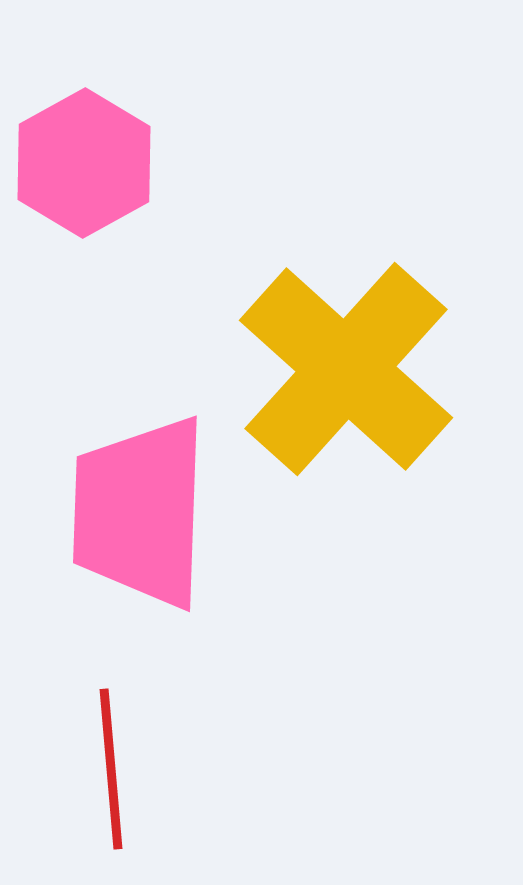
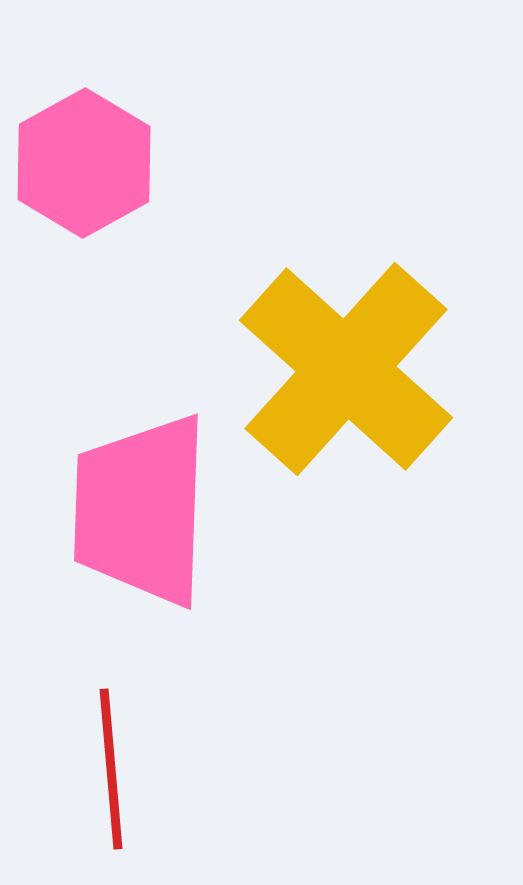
pink trapezoid: moved 1 px right, 2 px up
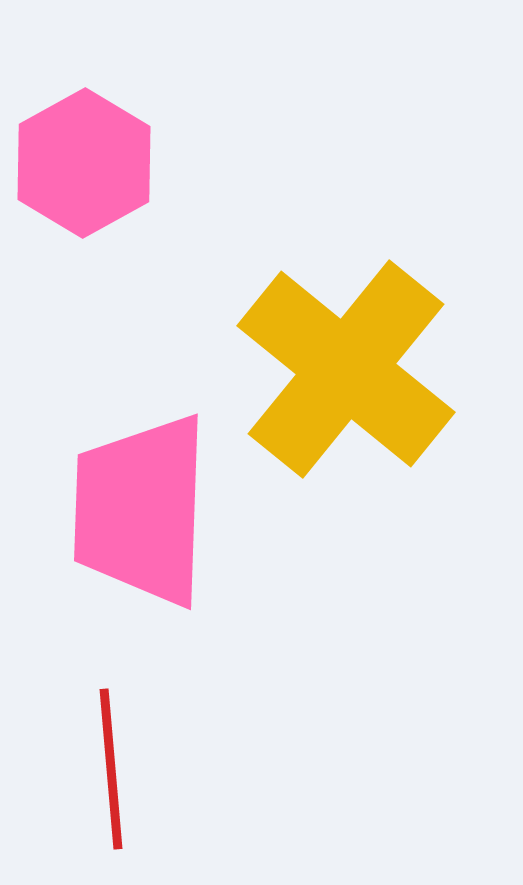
yellow cross: rotated 3 degrees counterclockwise
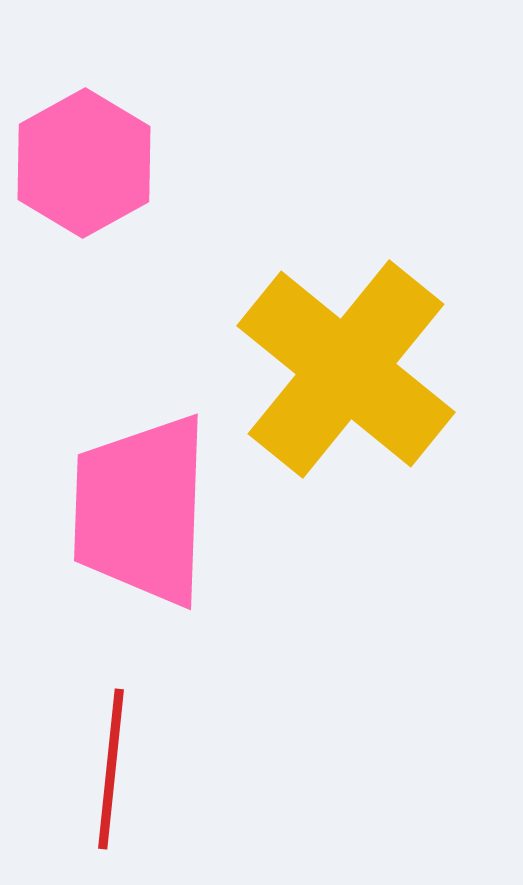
red line: rotated 11 degrees clockwise
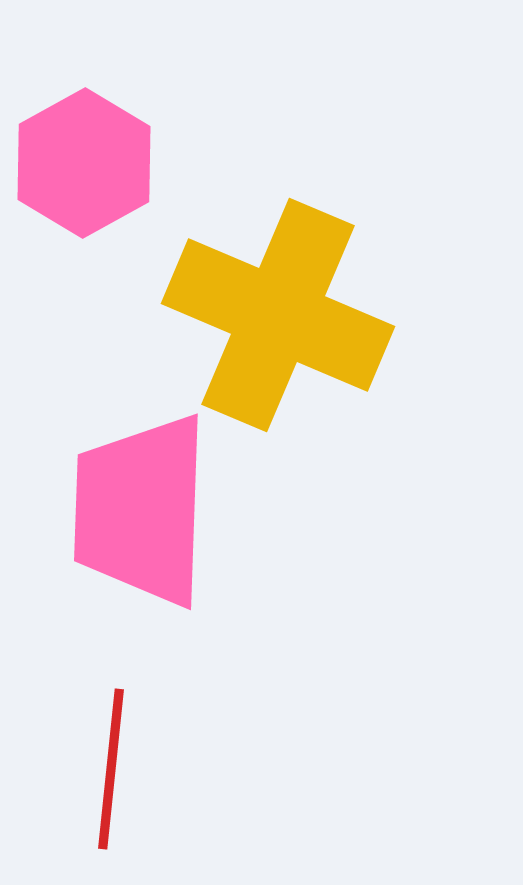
yellow cross: moved 68 px left, 54 px up; rotated 16 degrees counterclockwise
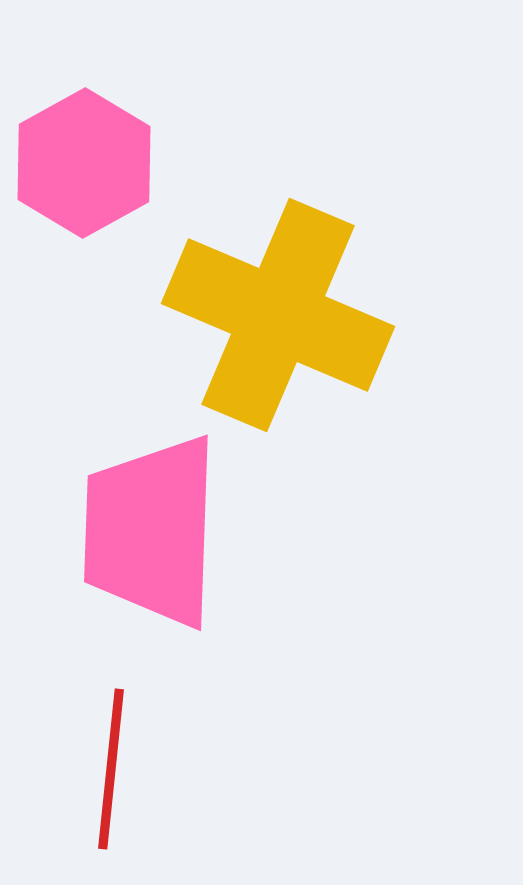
pink trapezoid: moved 10 px right, 21 px down
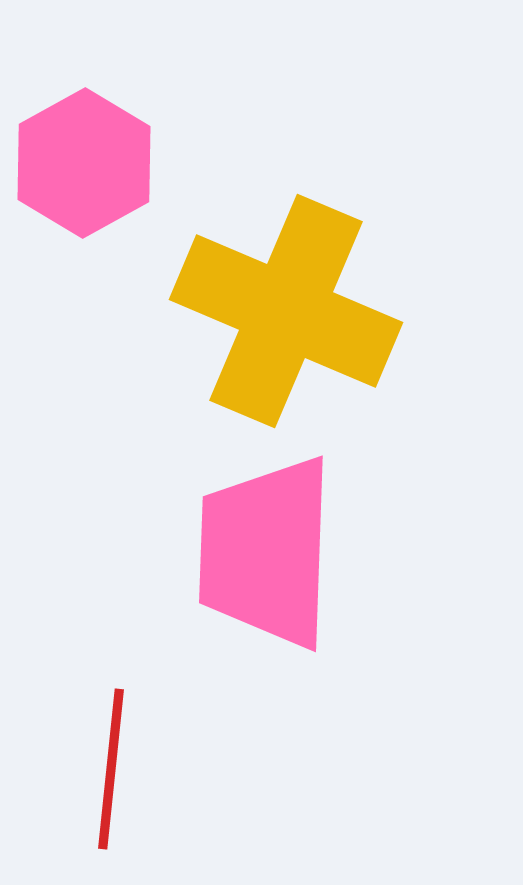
yellow cross: moved 8 px right, 4 px up
pink trapezoid: moved 115 px right, 21 px down
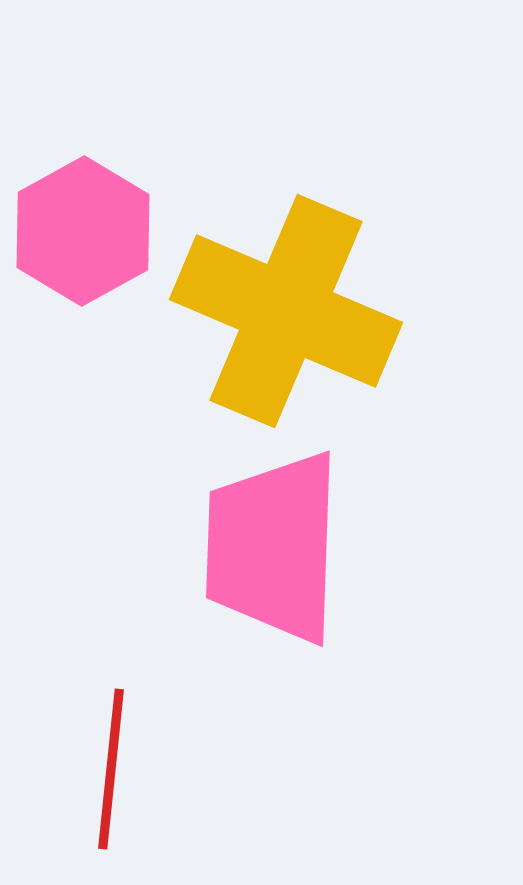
pink hexagon: moved 1 px left, 68 px down
pink trapezoid: moved 7 px right, 5 px up
